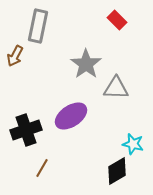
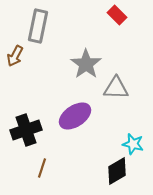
red rectangle: moved 5 px up
purple ellipse: moved 4 px right
brown line: rotated 12 degrees counterclockwise
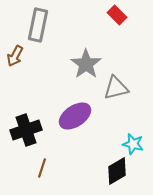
gray rectangle: moved 1 px up
gray triangle: rotated 16 degrees counterclockwise
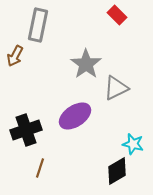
gray triangle: rotated 12 degrees counterclockwise
brown line: moved 2 px left
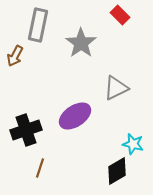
red rectangle: moved 3 px right
gray star: moved 5 px left, 21 px up
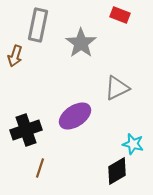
red rectangle: rotated 24 degrees counterclockwise
brown arrow: rotated 10 degrees counterclockwise
gray triangle: moved 1 px right
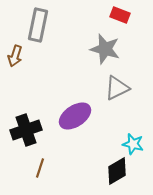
gray star: moved 24 px right, 6 px down; rotated 20 degrees counterclockwise
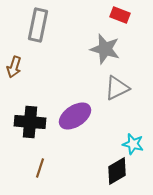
brown arrow: moved 1 px left, 11 px down
black cross: moved 4 px right, 8 px up; rotated 24 degrees clockwise
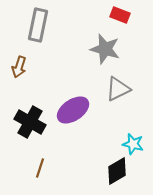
brown arrow: moved 5 px right
gray triangle: moved 1 px right, 1 px down
purple ellipse: moved 2 px left, 6 px up
black cross: rotated 24 degrees clockwise
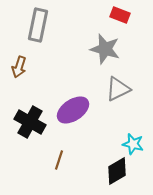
brown line: moved 19 px right, 8 px up
